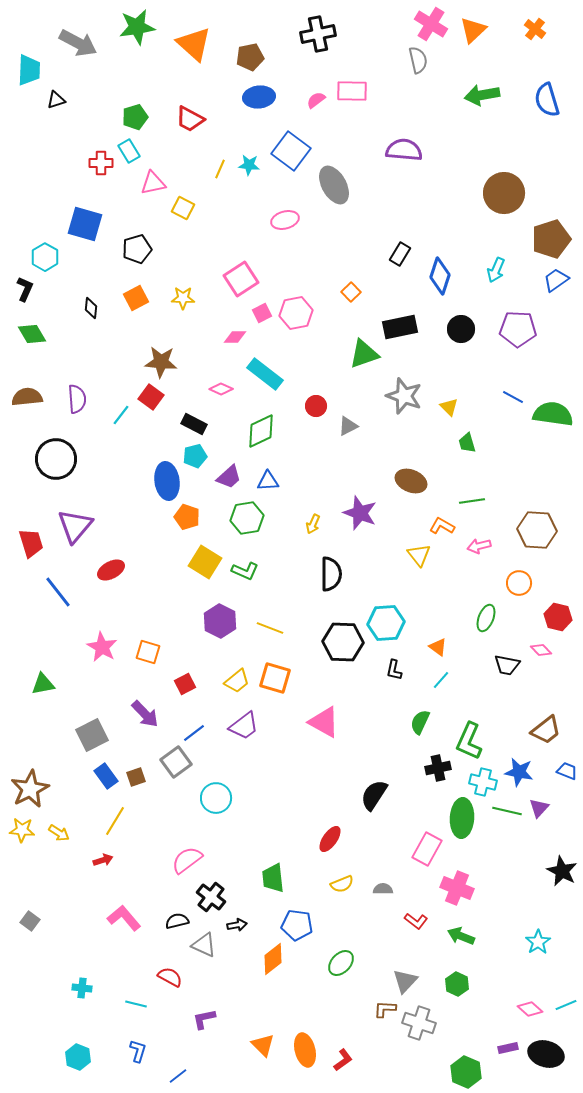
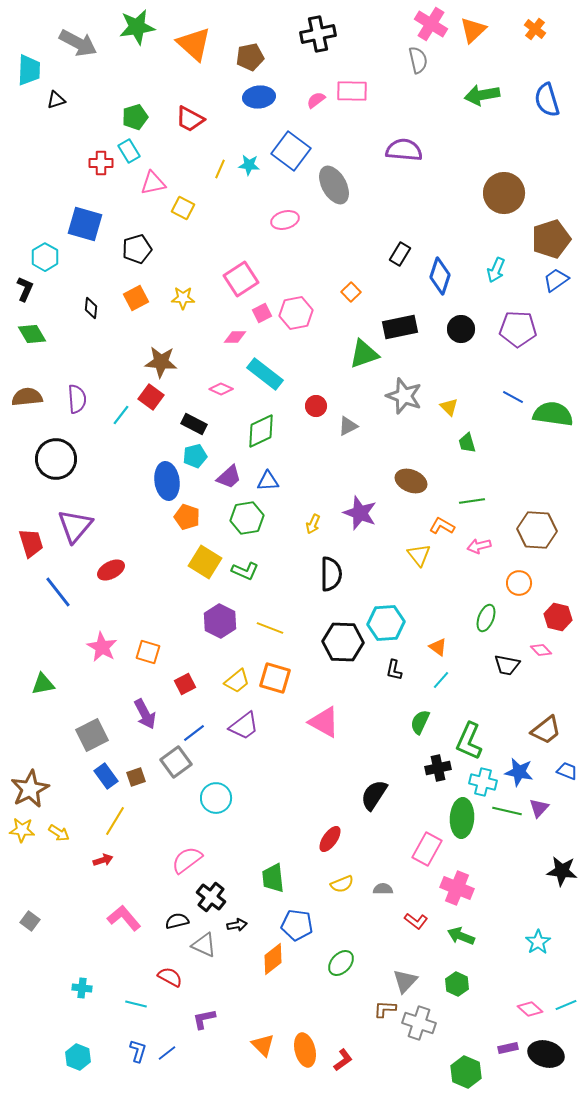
purple arrow at (145, 714): rotated 16 degrees clockwise
black star at (562, 871): rotated 20 degrees counterclockwise
blue line at (178, 1076): moved 11 px left, 23 px up
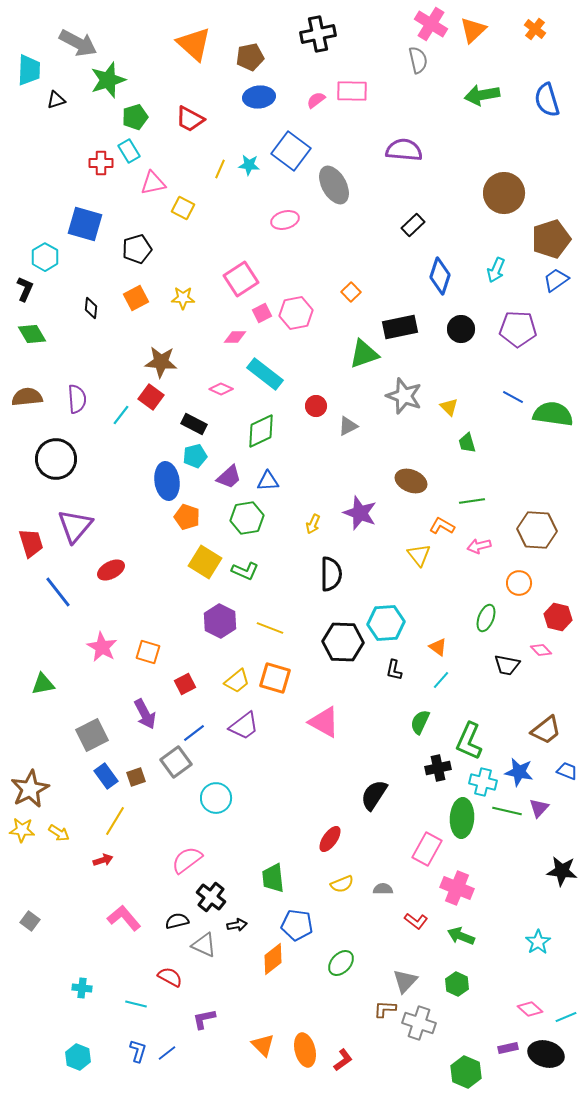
green star at (137, 27): moved 29 px left, 53 px down; rotated 9 degrees counterclockwise
black rectangle at (400, 254): moved 13 px right, 29 px up; rotated 15 degrees clockwise
cyan line at (566, 1005): moved 12 px down
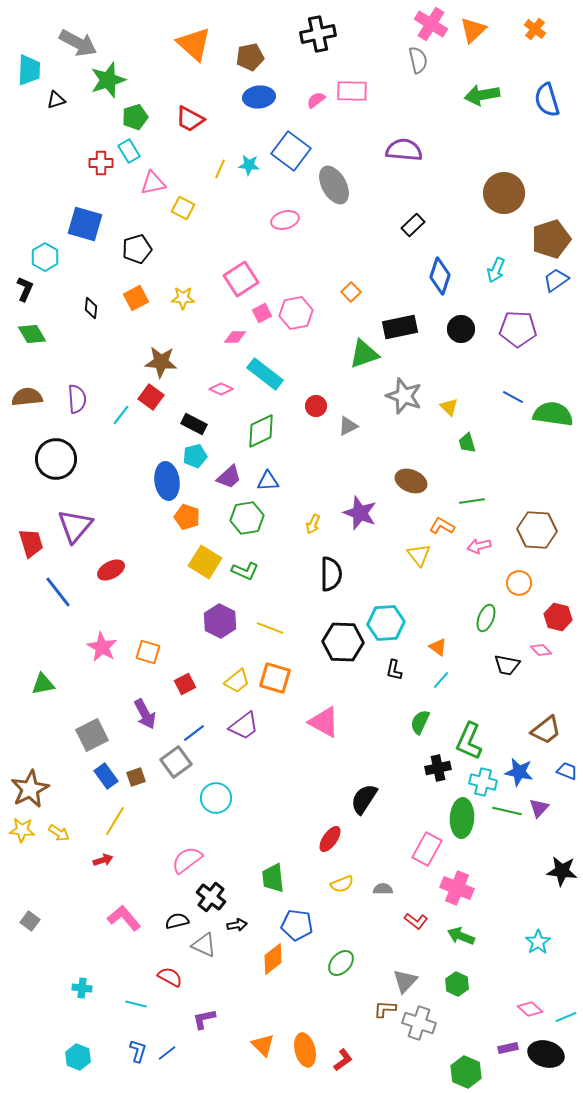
black semicircle at (374, 795): moved 10 px left, 4 px down
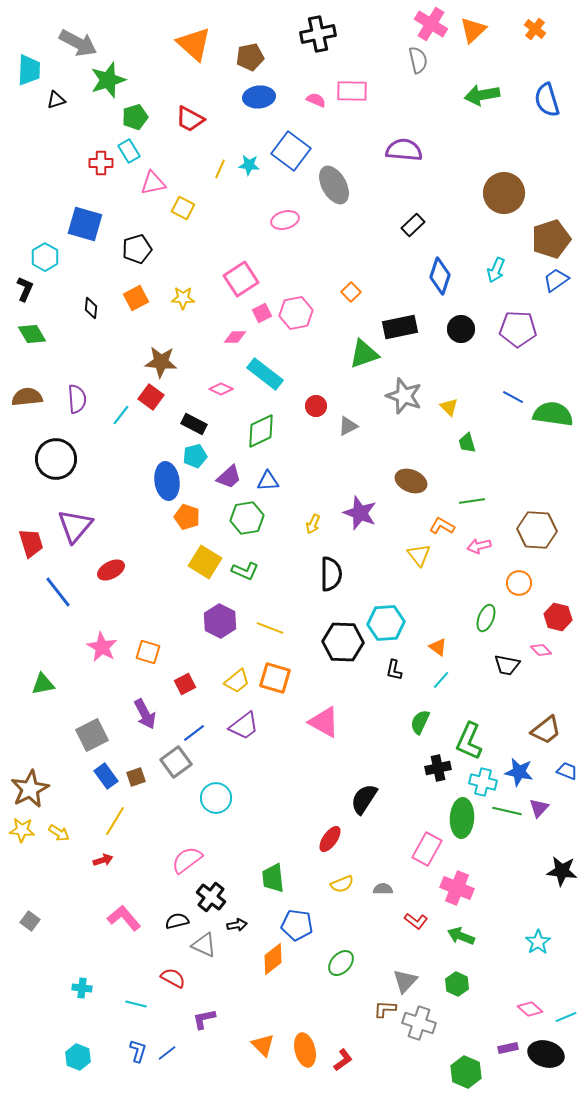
pink semicircle at (316, 100): rotated 60 degrees clockwise
red semicircle at (170, 977): moved 3 px right, 1 px down
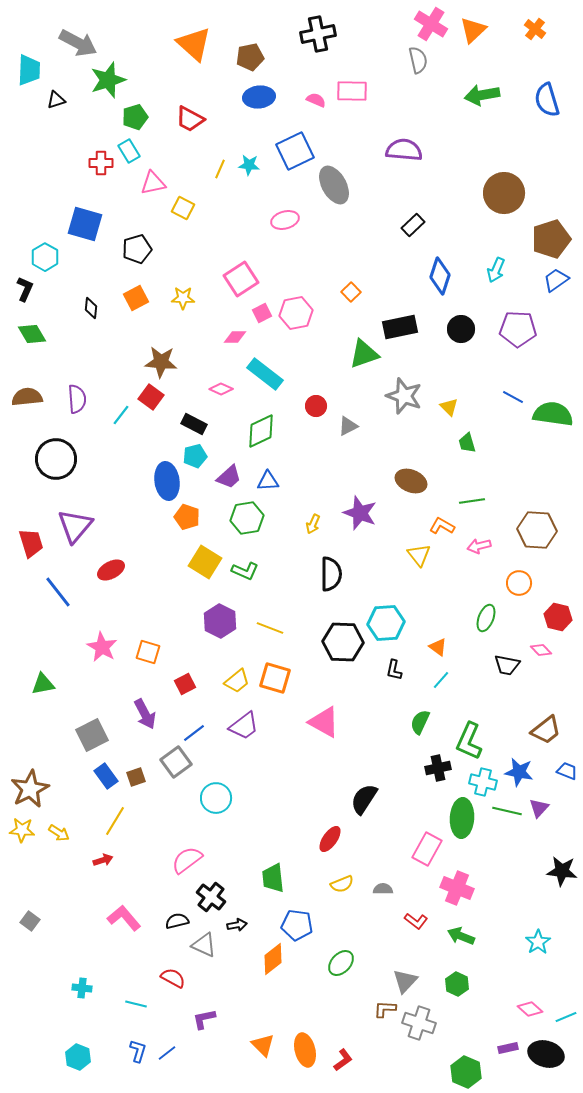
blue square at (291, 151): moved 4 px right; rotated 27 degrees clockwise
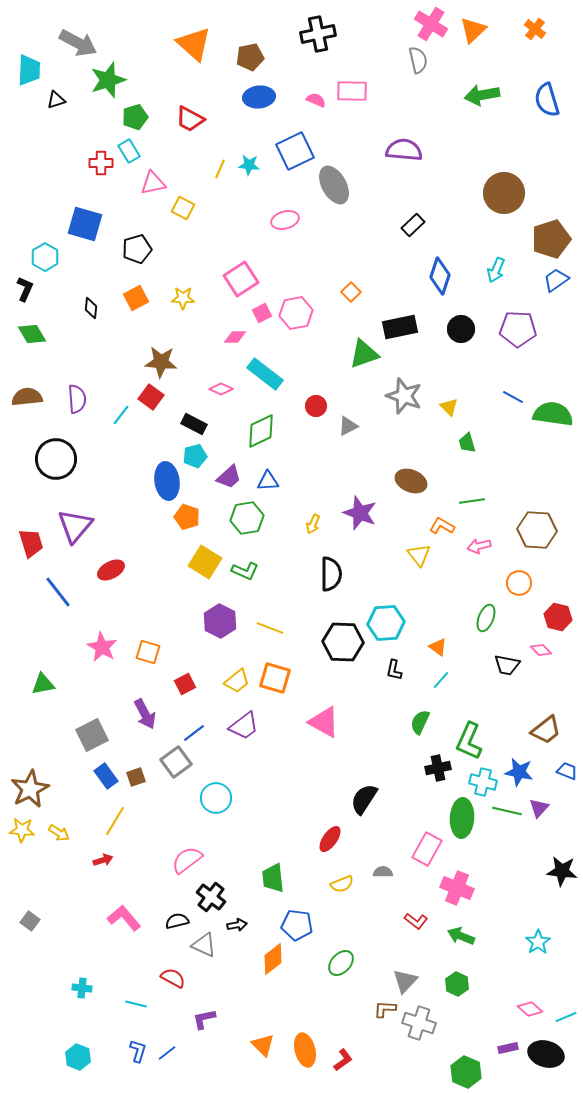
gray semicircle at (383, 889): moved 17 px up
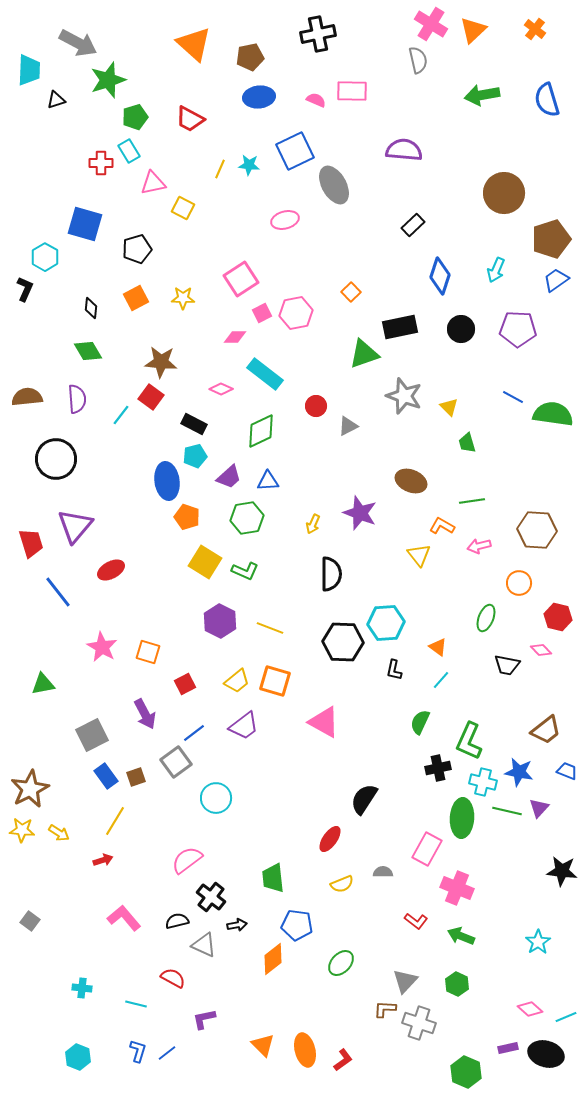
green diamond at (32, 334): moved 56 px right, 17 px down
orange square at (275, 678): moved 3 px down
